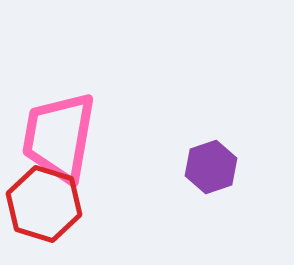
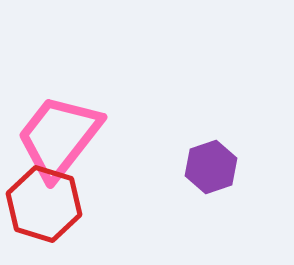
pink trapezoid: rotated 28 degrees clockwise
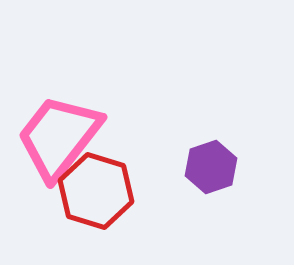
red hexagon: moved 52 px right, 13 px up
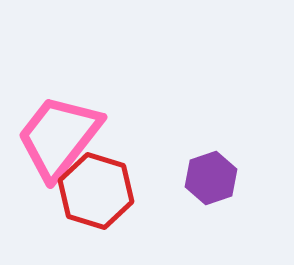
purple hexagon: moved 11 px down
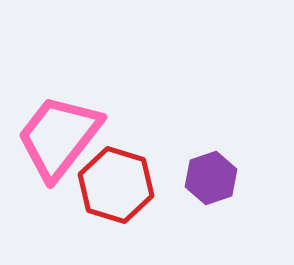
red hexagon: moved 20 px right, 6 px up
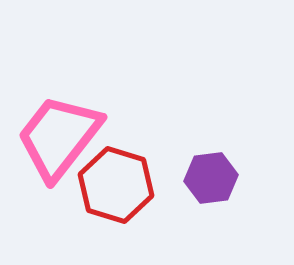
purple hexagon: rotated 12 degrees clockwise
